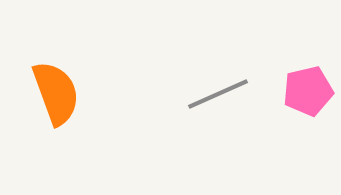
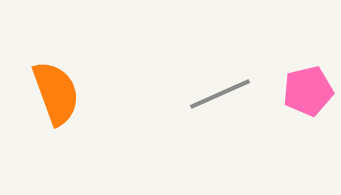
gray line: moved 2 px right
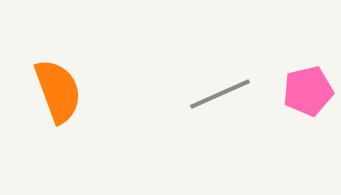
orange semicircle: moved 2 px right, 2 px up
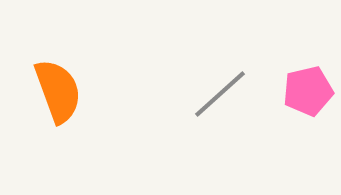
gray line: rotated 18 degrees counterclockwise
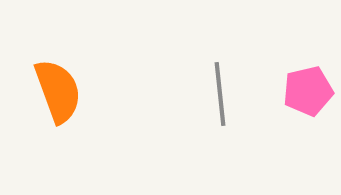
gray line: rotated 54 degrees counterclockwise
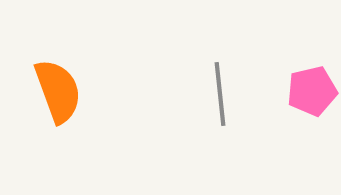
pink pentagon: moved 4 px right
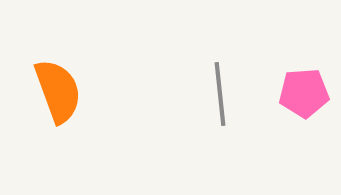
pink pentagon: moved 8 px left, 2 px down; rotated 9 degrees clockwise
